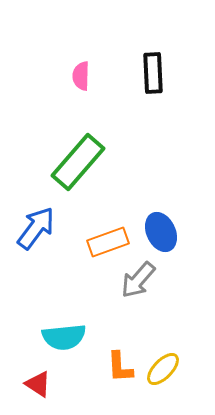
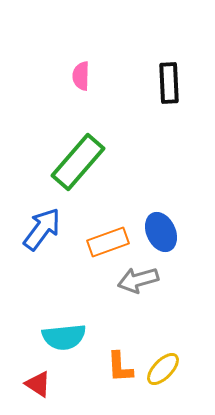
black rectangle: moved 16 px right, 10 px down
blue arrow: moved 6 px right, 1 px down
gray arrow: rotated 33 degrees clockwise
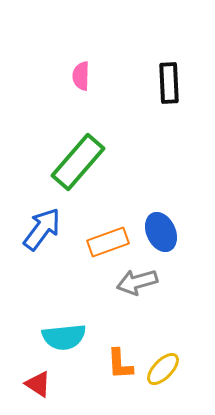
gray arrow: moved 1 px left, 2 px down
orange L-shape: moved 3 px up
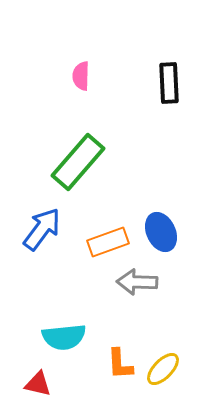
gray arrow: rotated 18 degrees clockwise
red triangle: rotated 20 degrees counterclockwise
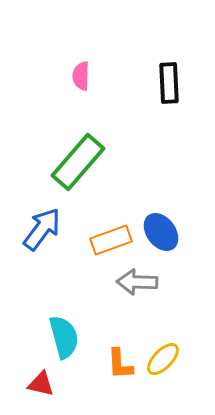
blue ellipse: rotated 12 degrees counterclockwise
orange rectangle: moved 3 px right, 2 px up
cyan semicircle: rotated 99 degrees counterclockwise
yellow ellipse: moved 10 px up
red triangle: moved 3 px right
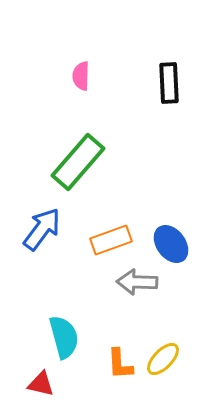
blue ellipse: moved 10 px right, 12 px down
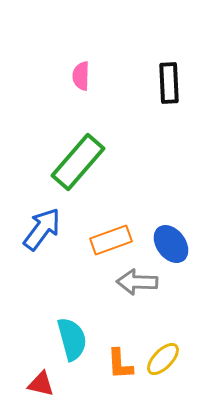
cyan semicircle: moved 8 px right, 2 px down
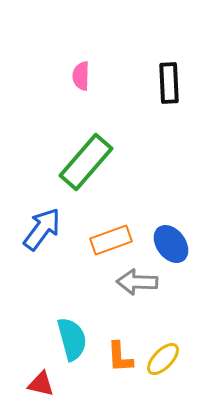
green rectangle: moved 8 px right
orange L-shape: moved 7 px up
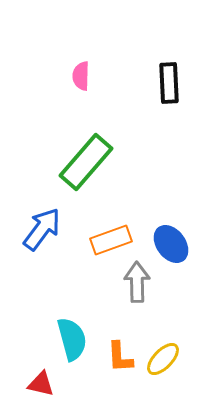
gray arrow: rotated 87 degrees clockwise
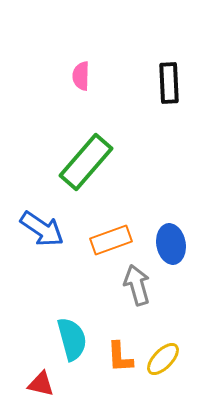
blue arrow: rotated 87 degrees clockwise
blue ellipse: rotated 27 degrees clockwise
gray arrow: moved 3 px down; rotated 15 degrees counterclockwise
